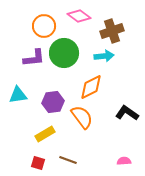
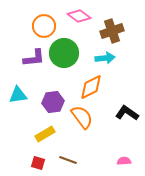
cyan arrow: moved 1 px right, 2 px down
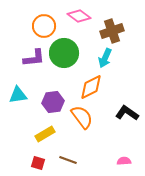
cyan arrow: rotated 120 degrees clockwise
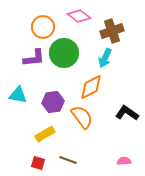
orange circle: moved 1 px left, 1 px down
cyan triangle: rotated 18 degrees clockwise
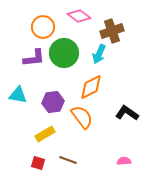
cyan arrow: moved 6 px left, 4 px up
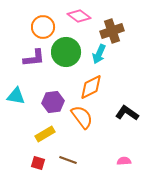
green circle: moved 2 px right, 1 px up
cyan triangle: moved 2 px left, 1 px down
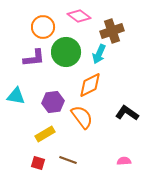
orange diamond: moved 1 px left, 2 px up
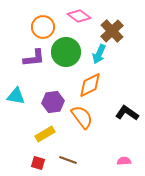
brown cross: rotated 25 degrees counterclockwise
